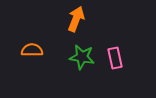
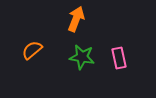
orange semicircle: rotated 40 degrees counterclockwise
pink rectangle: moved 4 px right
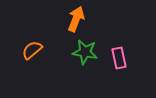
green star: moved 3 px right, 5 px up
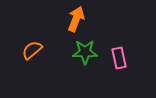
green star: rotated 10 degrees counterclockwise
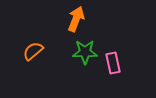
orange semicircle: moved 1 px right, 1 px down
pink rectangle: moved 6 px left, 5 px down
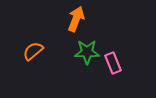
green star: moved 2 px right
pink rectangle: rotated 10 degrees counterclockwise
